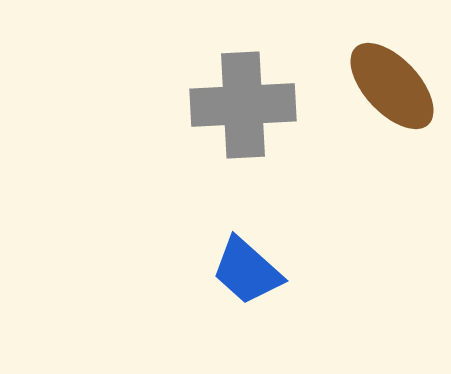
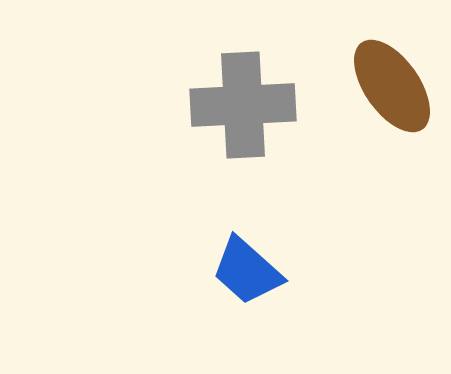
brown ellipse: rotated 8 degrees clockwise
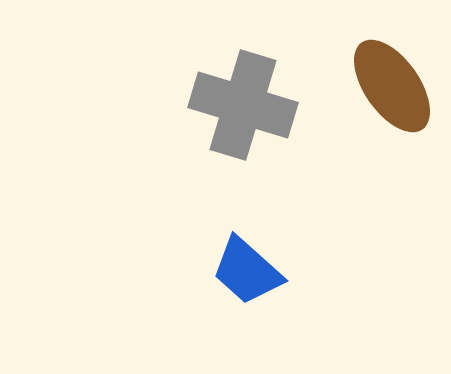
gray cross: rotated 20 degrees clockwise
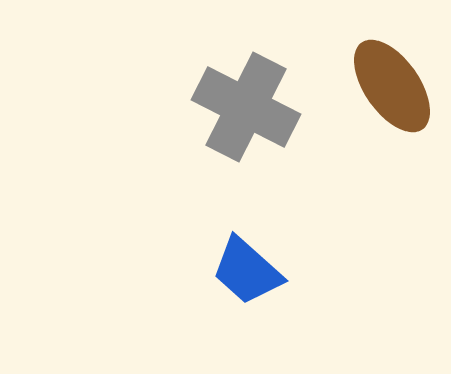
gray cross: moved 3 px right, 2 px down; rotated 10 degrees clockwise
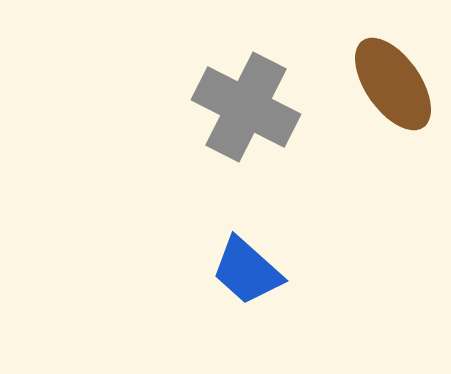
brown ellipse: moved 1 px right, 2 px up
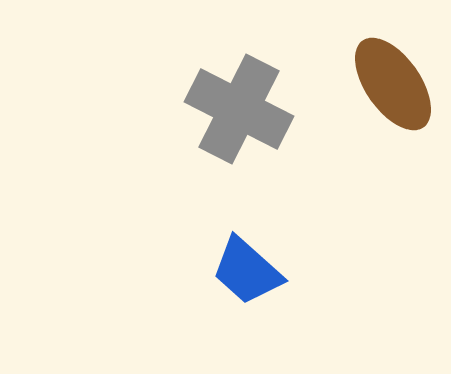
gray cross: moved 7 px left, 2 px down
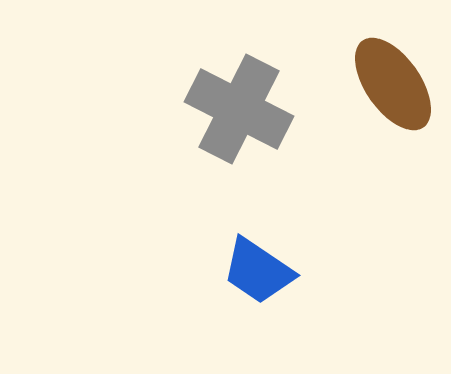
blue trapezoid: moved 11 px right; rotated 8 degrees counterclockwise
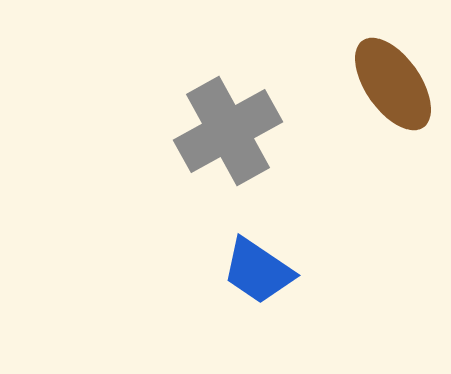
gray cross: moved 11 px left, 22 px down; rotated 34 degrees clockwise
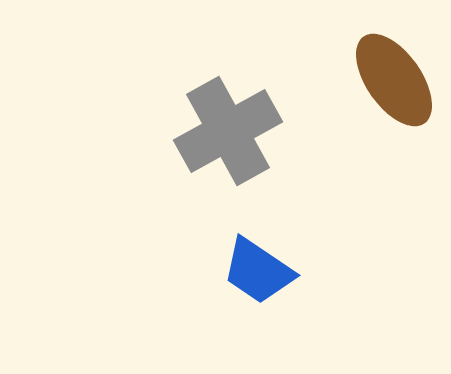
brown ellipse: moved 1 px right, 4 px up
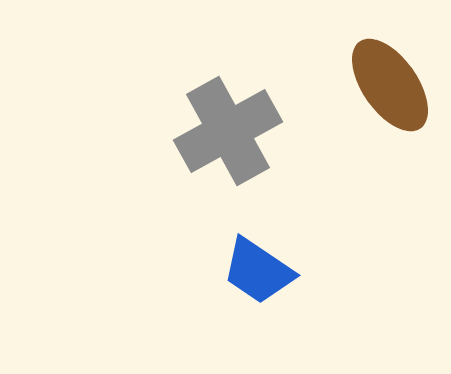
brown ellipse: moved 4 px left, 5 px down
